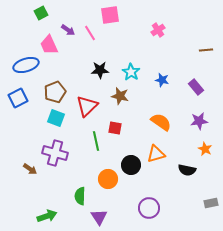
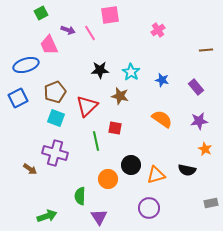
purple arrow: rotated 16 degrees counterclockwise
orange semicircle: moved 1 px right, 3 px up
orange triangle: moved 21 px down
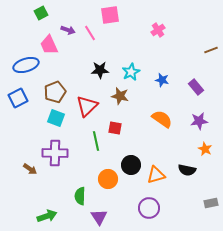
brown line: moved 5 px right; rotated 16 degrees counterclockwise
cyan star: rotated 12 degrees clockwise
purple cross: rotated 15 degrees counterclockwise
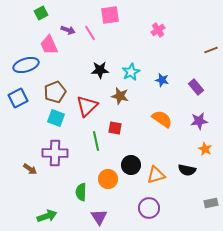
green semicircle: moved 1 px right, 4 px up
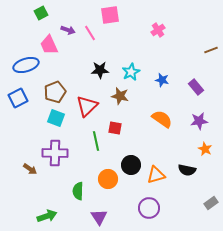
green semicircle: moved 3 px left, 1 px up
gray rectangle: rotated 24 degrees counterclockwise
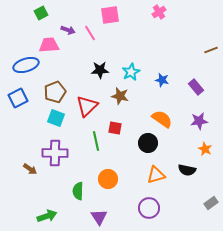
pink cross: moved 1 px right, 18 px up
pink trapezoid: rotated 110 degrees clockwise
black circle: moved 17 px right, 22 px up
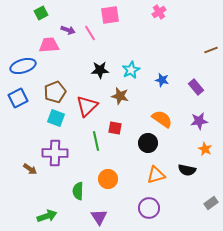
blue ellipse: moved 3 px left, 1 px down
cyan star: moved 2 px up
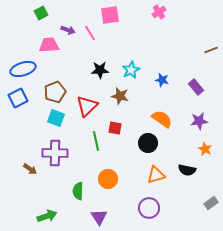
blue ellipse: moved 3 px down
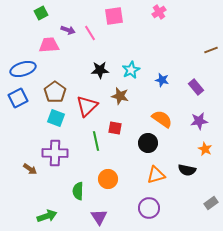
pink square: moved 4 px right, 1 px down
brown pentagon: rotated 15 degrees counterclockwise
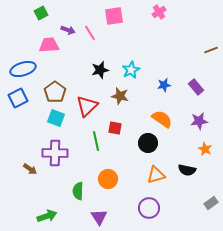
black star: rotated 12 degrees counterclockwise
blue star: moved 2 px right, 5 px down; rotated 24 degrees counterclockwise
